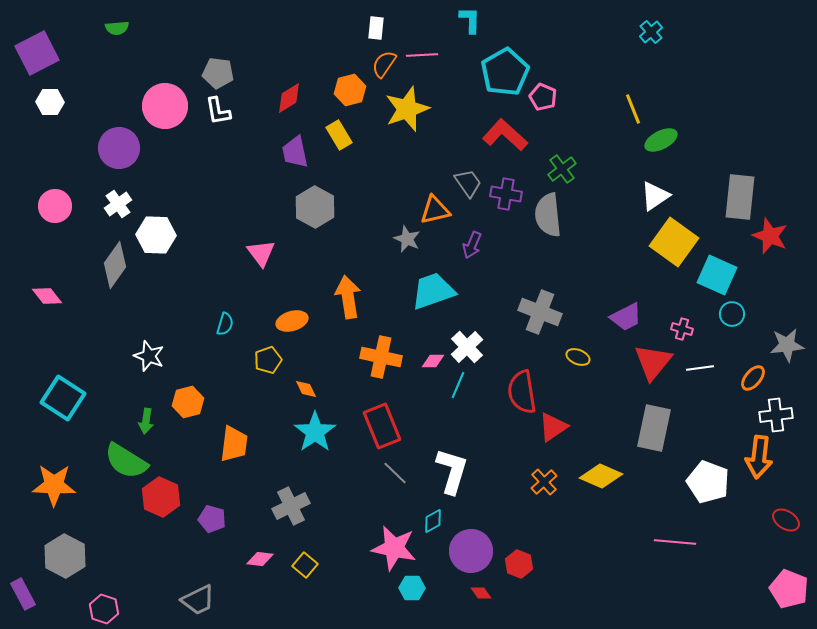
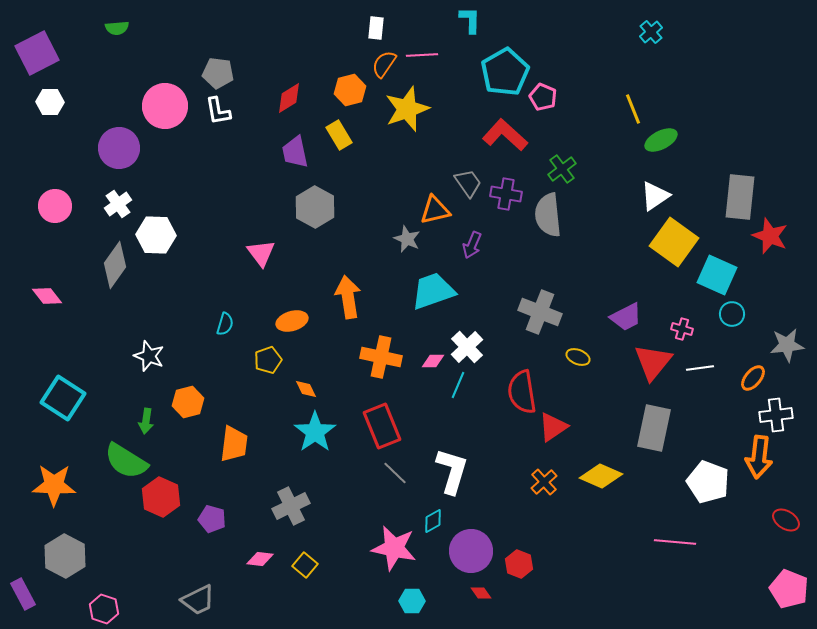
cyan hexagon at (412, 588): moved 13 px down
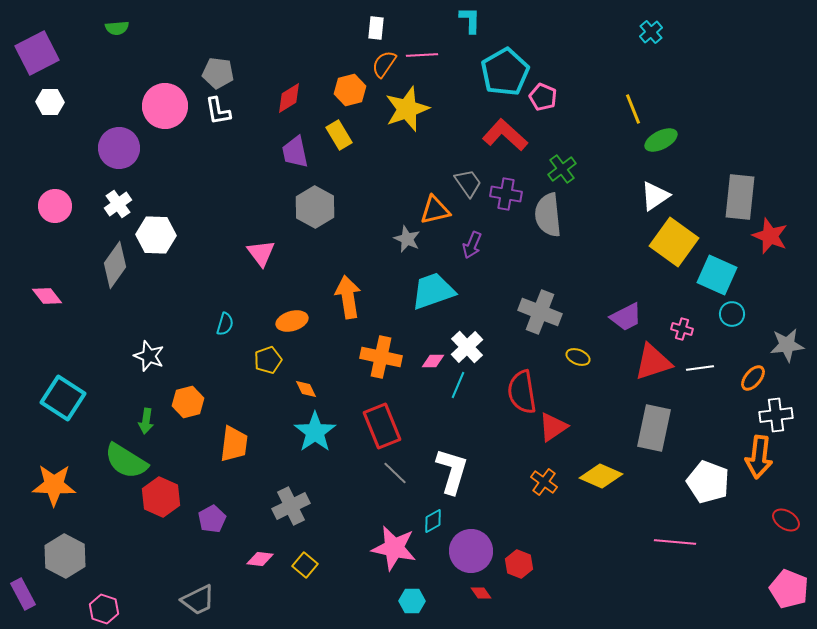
red triangle at (653, 362): rotated 33 degrees clockwise
orange cross at (544, 482): rotated 12 degrees counterclockwise
purple pentagon at (212, 519): rotated 28 degrees clockwise
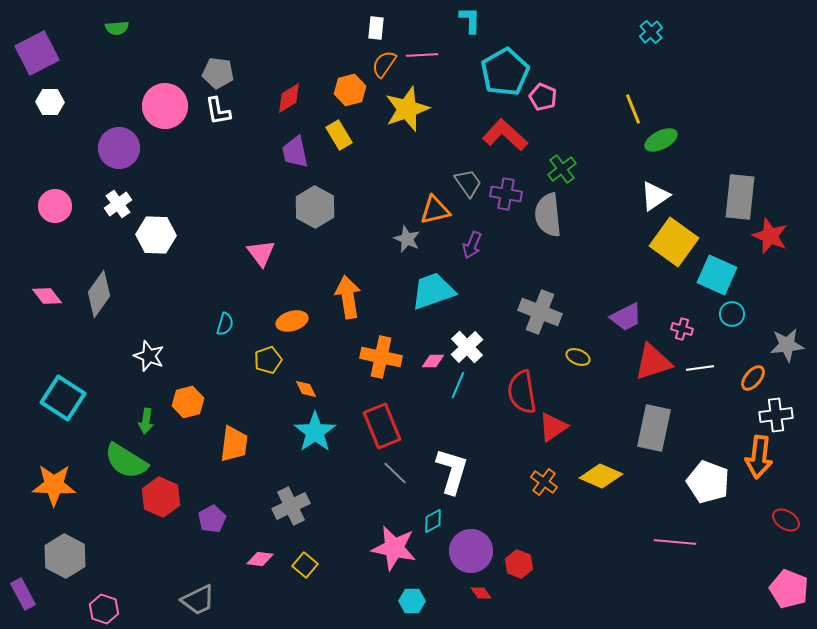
gray diamond at (115, 265): moved 16 px left, 29 px down
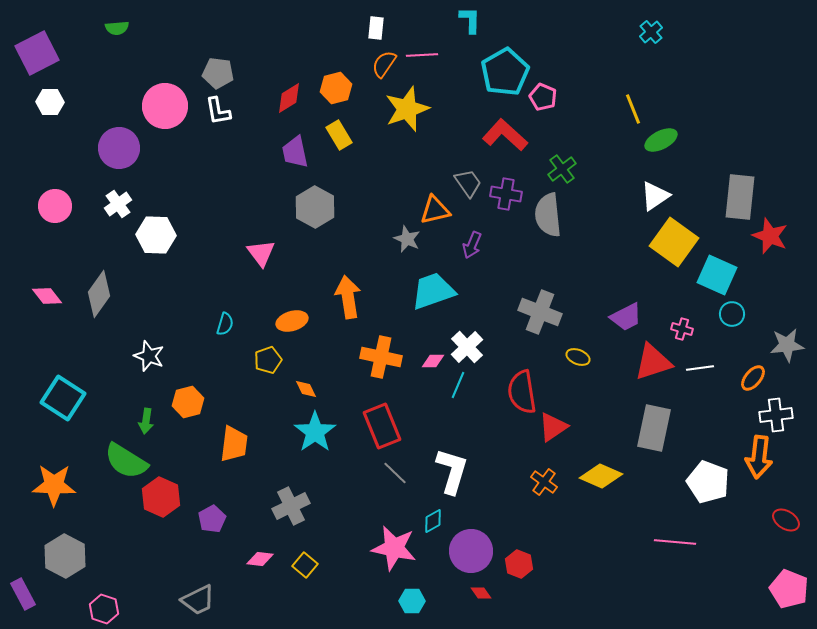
orange hexagon at (350, 90): moved 14 px left, 2 px up
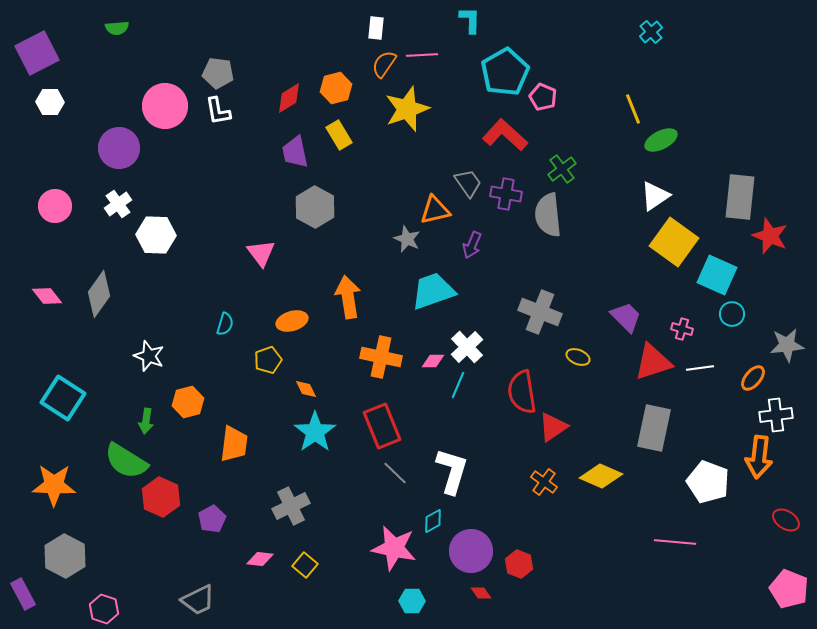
purple trapezoid at (626, 317): rotated 108 degrees counterclockwise
